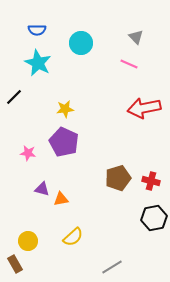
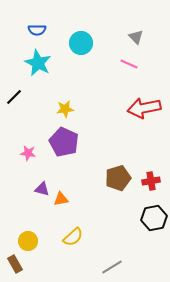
red cross: rotated 24 degrees counterclockwise
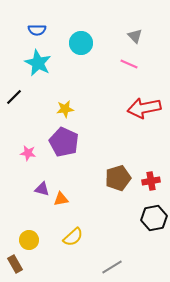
gray triangle: moved 1 px left, 1 px up
yellow circle: moved 1 px right, 1 px up
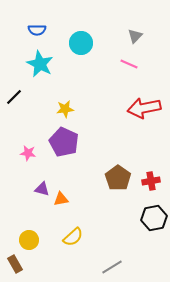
gray triangle: rotated 28 degrees clockwise
cyan star: moved 2 px right, 1 px down
brown pentagon: rotated 20 degrees counterclockwise
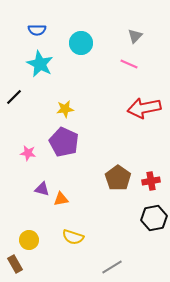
yellow semicircle: rotated 60 degrees clockwise
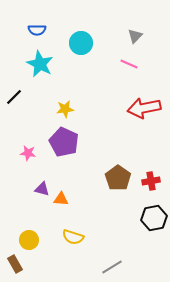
orange triangle: rotated 14 degrees clockwise
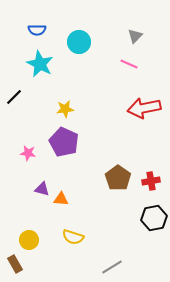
cyan circle: moved 2 px left, 1 px up
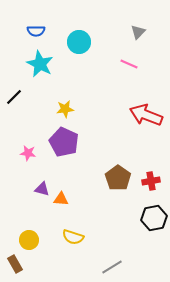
blue semicircle: moved 1 px left, 1 px down
gray triangle: moved 3 px right, 4 px up
red arrow: moved 2 px right, 7 px down; rotated 32 degrees clockwise
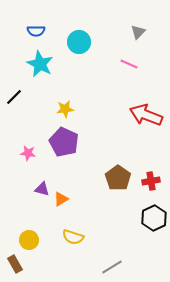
orange triangle: rotated 35 degrees counterclockwise
black hexagon: rotated 15 degrees counterclockwise
